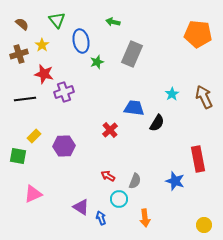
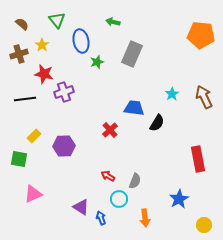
orange pentagon: moved 3 px right, 1 px down
green square: moved 1 px right, 3 px down
blue star: moved 4 px right, 18 px down; rotated 24 degrees clockwise
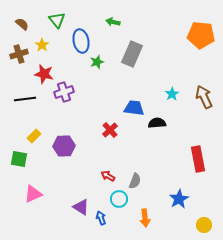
black semicircle: rotated 126 degrees counterclockwise
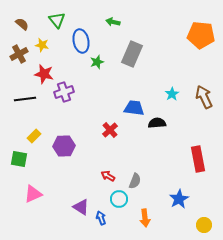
yellow star: rotated 24 degrees counterclockwise
brown cross: rotated 12 degrees counterclockwise
